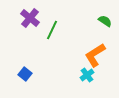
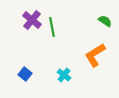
purple cross: moved 2 px right, 2 px down
green line: moved 3 px up; rotated 36 degrees counterclockwise
cyan cross: moved 23 px left; rotated 16 degrees counterclockwise
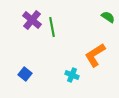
green semicircle: moved 3 px right, 4 px up
cyan cross: moved 8 px right; rotated 16 degrees counterclockwise
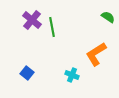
orange L-shape: moved 1 px right, 1 px up
blue square: moved 2 px right, 1 px up
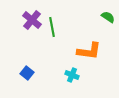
orange L-shape: moved 7 px left, 3 px up; rotated 140 degrees counterclockwise
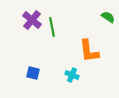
orange L-shape: rotated 75 degrees clockwise
blue square: moved 6 px right; rotated 24 degrees counterclockwise
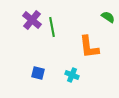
orange L-shape: moved 4 px up
blue square: moved 5 px right
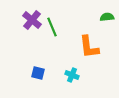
green semicircle: moved 1 px left; rotated 40 degrees counterclockwise
green line: rotated 12 degrees counterclockwise
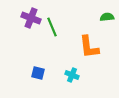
purple cross: moved 1 px left, 2 px up; rotated 18 degrees counterclockwise
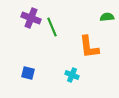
blue square: moved 10 px left
